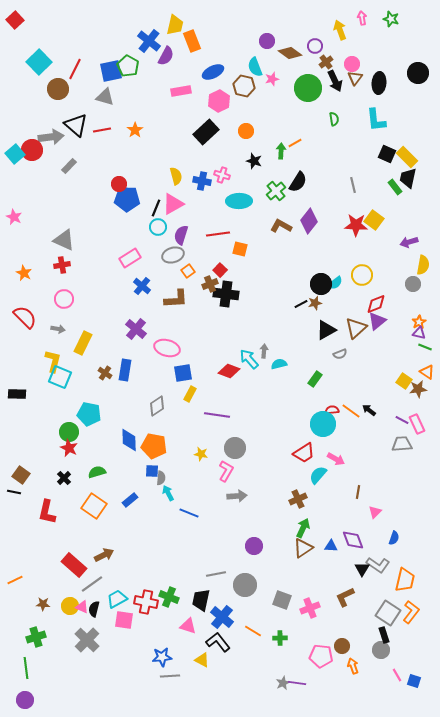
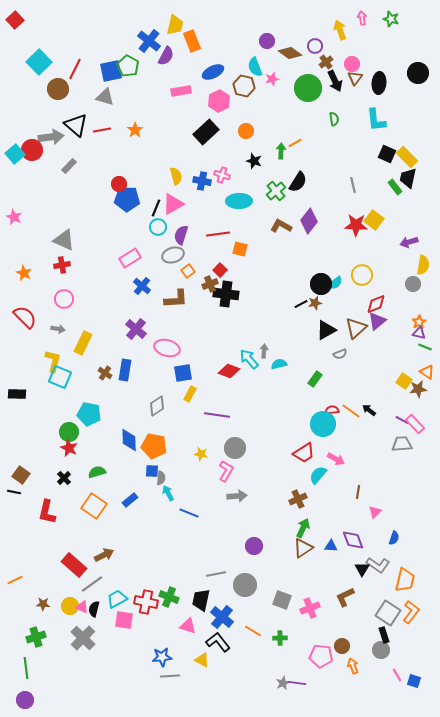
pink rectangle at (417, 424): moved 2 px left; rotated 18 degrees counterclockwise
gray cross at (87, 640): moved 4 px left, 2 px up
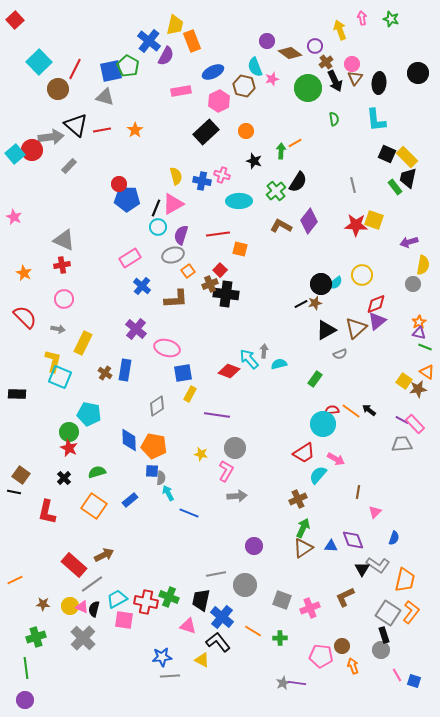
yellow square at (374, 220): rotated 18 degrees counterclockwise
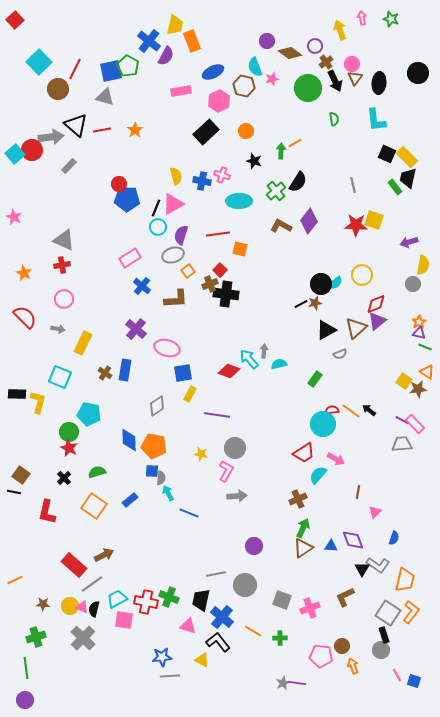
yellow L-shape at (53, 361): moved 15 px left, 41 px down
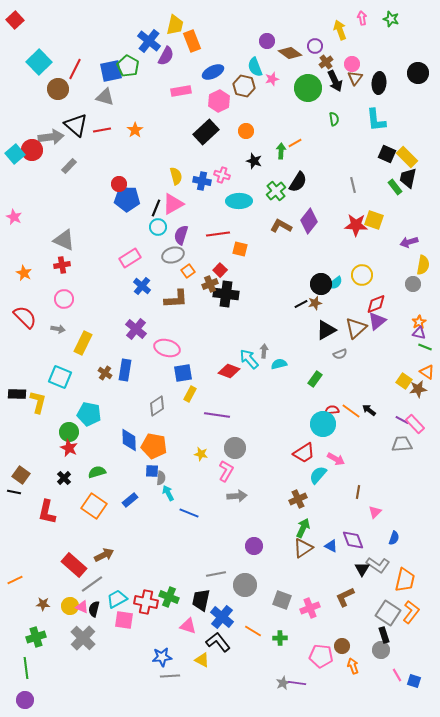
blue triangle at (331, 546): rotated 24 degrees clockwise
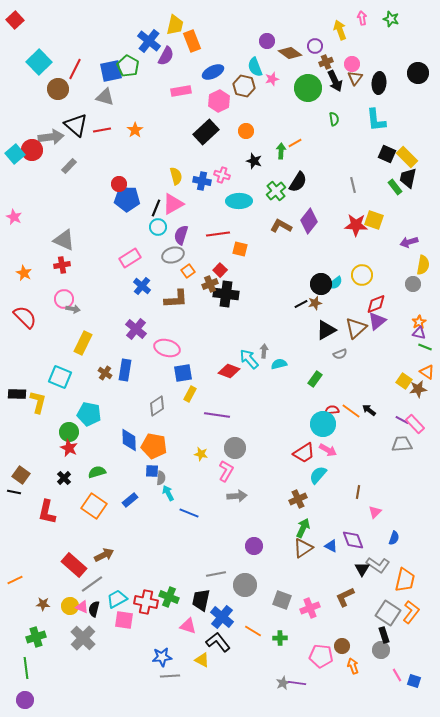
brown cross at (326, 62): rotated 16 degrees clockwise
gray arrow at (58, 329): moved 15 px right, 20 px up
pink arrow at (336, 459): moved 8 px left, 9 px up
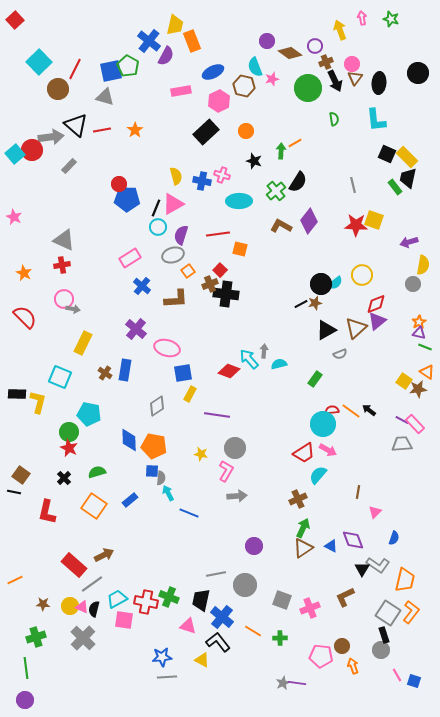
gray line at (170, 676): moved 3 px left, 1 px down
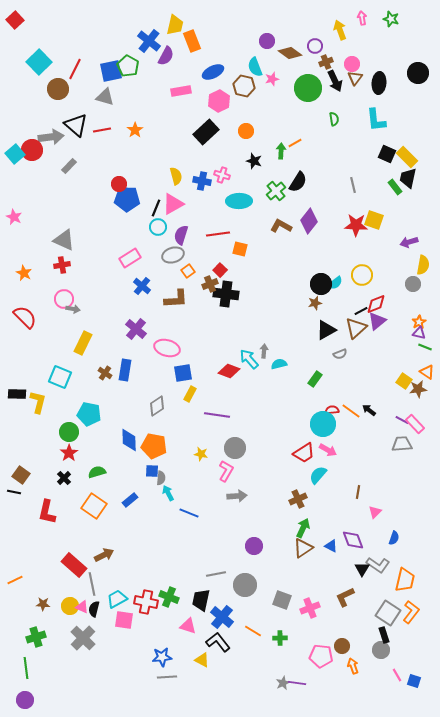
black line at (301, 304): moved 60 px right, 7 px down
red star at (69, 448): moved 5 px down; rotated 12 degrees clockwise
gray line at (92, 584): rotated 65 degrees counterclockwise
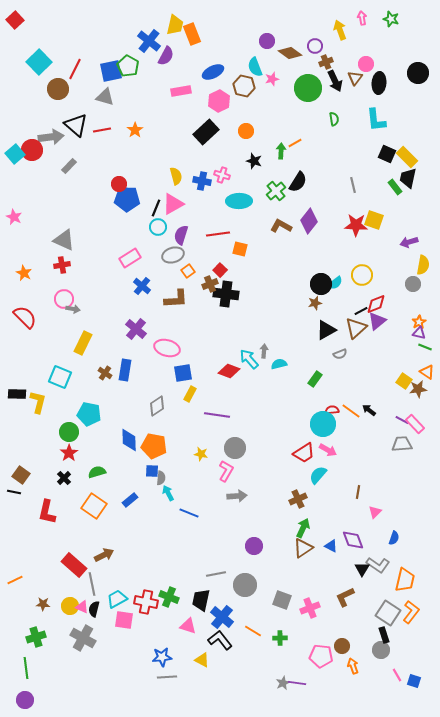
orange rectangle at (192, 41): moved 7 px up
pink circle at (352, 64): moved 14 px right
gray cross at (83, 638): rotated 15 degrees counterclockwise
black L-shape at (218, 642): moved 2 px right, 2 px up
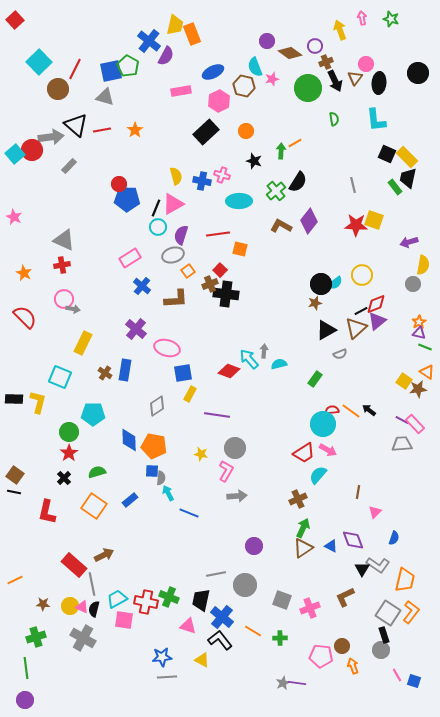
black rectangle at (17, 394): moved 3 px left, 5 px down
cyan pentagon at (89, 414): moved 4 px right; rotated 10 degrees counterclockwise
brown square at (21, 475): moved 6 px left
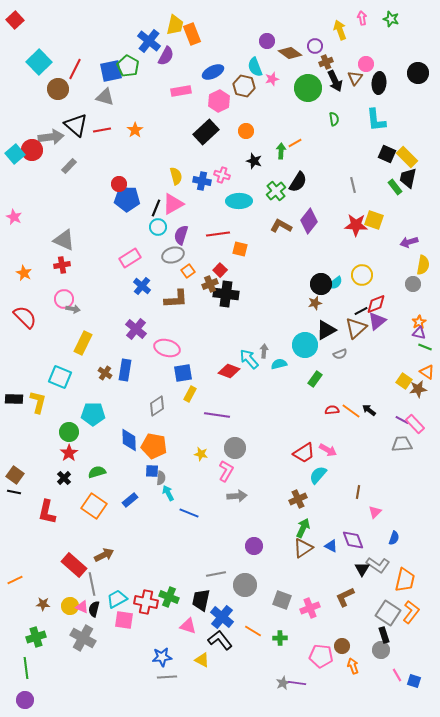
cyan circle at (323, 424): moved 18 px left, 79 px up
